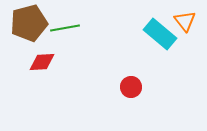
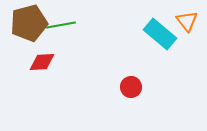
orange triangle: moved 2 px right
green line: moved 4 px left, 3 px up
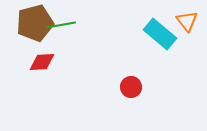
brown pentagon: moved 6 px right
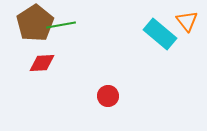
brown pentagon: rotated 18 degrees counterclockwise
red diamond: moved 1 px down
red circle: moved 23 px left, 9 px down
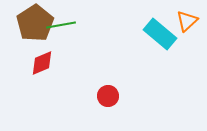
orange triangle: rotated 25 degrees clockwise
red diamond: rotated 20 degrees counterclockwise
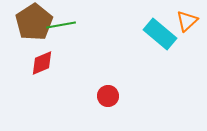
brown pentagon: moved 1 px left, 1 px up
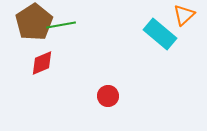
orange triangle: moved 3 px left, 6 px up
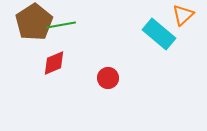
orange triangle: moved 1 px left
cyan rectangle: moved 1 px left
red diamond: moved 12 px right
red circle: moved 18 px up
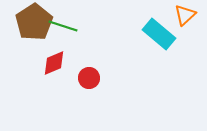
orange triangle: moved 2 px right
green line: moved 2 px right, 1 px down; rotated 28 degrees clockwise
red circle: moved 19 px left
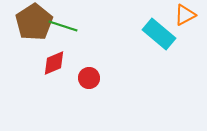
orange triangle: rotated 15 degrees clockwise
